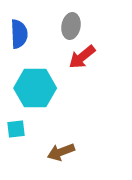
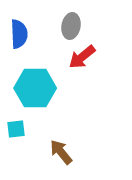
brown arrow: rotated 72 degrees clockwise
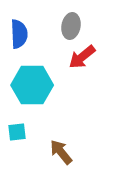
cyan hexagon: moved 3 px left, 3 px up
cyan square: moved 1 px right, 3 px down
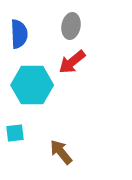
red arrow: moved 10 px left, 5 px down
cyan square: moved 2 px left, 1 px down
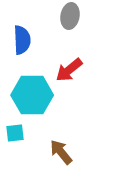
gray ellipse: moved 1 px left, 10 px up
blue semicircle: moved 3 px right, 6 px down
red arrow: moved 3 px left, 8 px down
cyan hexagon: moved 10 px down
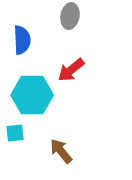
red arrow: moved 2 px right
brown arrow: moved 1 px up
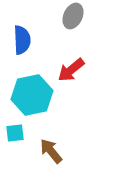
gray ellipse: moved 3 px right; rotated 15 degrees clockwise
cyan hexagon: rotated 12 degrees counterclockwise
brown arrow: moved 10 px left
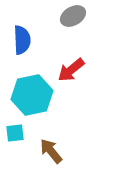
gray ellipse: rotated 35 degrees clockwise
